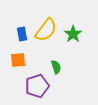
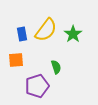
orange square: moved 2 px left
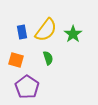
blue rectangle: moved 2 px up
orange square: rotated 21 degrees clockwise
green semicircle: moved 8 px left, 9 px up
purple pentagon: moved 10 px left, 1 px down; rotated 20 degrees counterclockwise
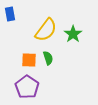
blue rectangle: moved 12 px left, 18 px up
orange square: moved 13 px right; rotated 14 degrees counterclockwise
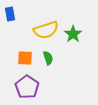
yellow semicircle: rotated 35 degrees clockwise
orange square: moved 4 px left, 2 px up
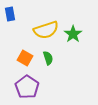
orange square: rotated 28 degrees clockwise
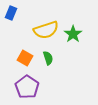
blue rectangle: moved 1 px right, 1 px up; rotated 32 degrees clockwise
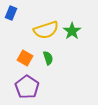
green star: moved 1 px left, 3 px up
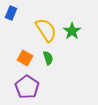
yellow semicircle: rotated 105 degrees counterclockwise
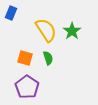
orange square: rotated 14 degrees counterclockwise
